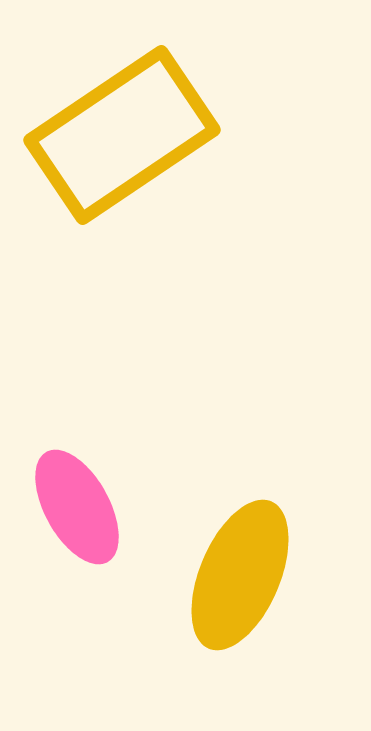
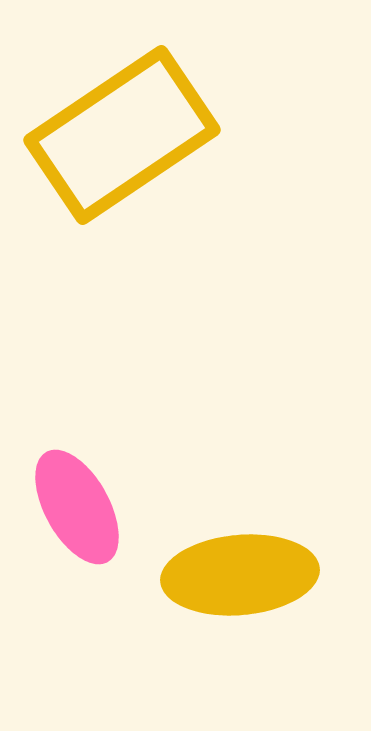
yellow ellipse: rotated 62 degrees clockwise
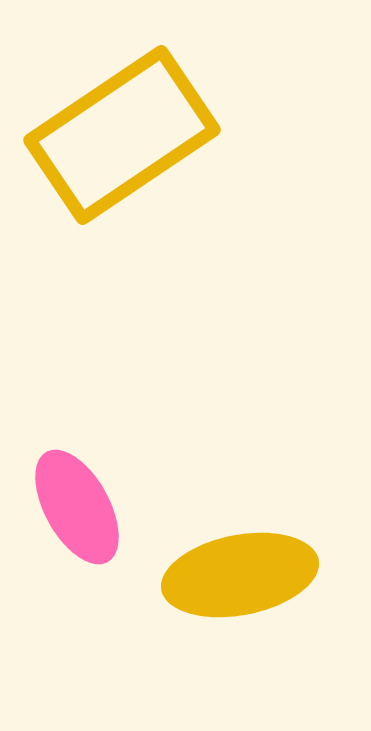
yellow ellipse: rotated 6 degrees counterclockwise
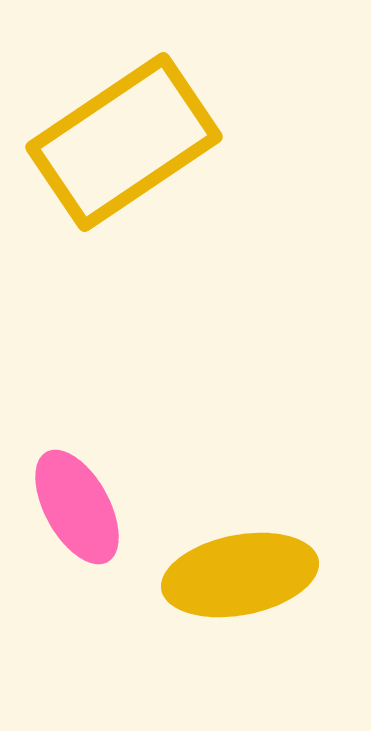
yellow rectangle: moved 2 px right, 7 px down
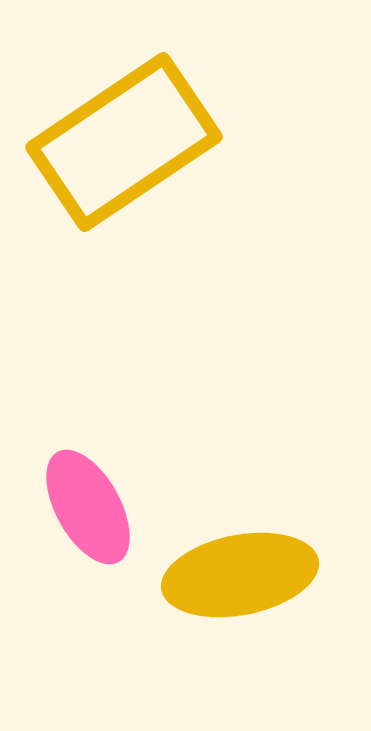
pink ellipse: moved 11 px right
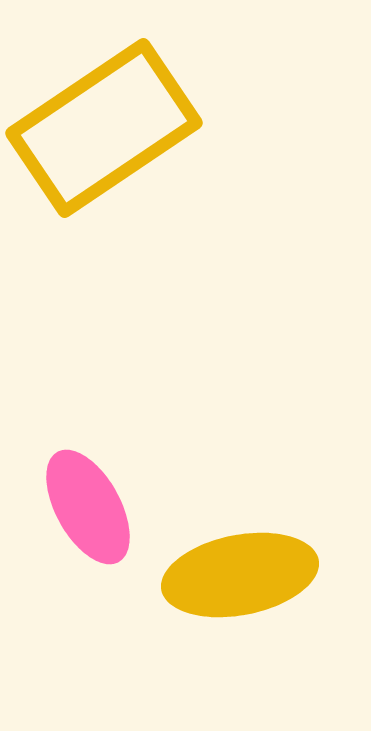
yellow rectangle: moved 20 px left, 14 px up
